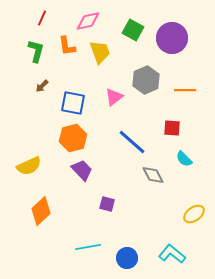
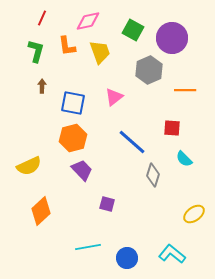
gray hexagon: moved 3 px right, 10 px up
brown arrow: rotated 136 degrees clockwise
gray diamond: rotated 45 degrees clockwise
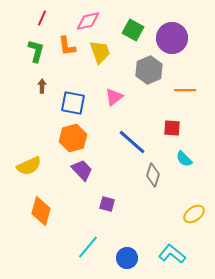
orange diamond: rotated 32 degrees counterclockwise
cyan line: rotated 40 degrees counterclockwise
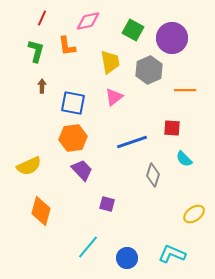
yellow trapezoid: moved 10 px right, 10 px down; rotated 10 degrees clockwise
orange hexagon: rotated 8 degrees clockwise
blue line: rotated 60 degrees counterclockwise
cyan L-shape: rotated 16 degrees counterclockwise
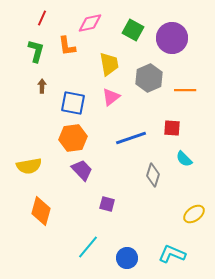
pink diamond: moved 2 px right, 2 px down
yellow trapezoid: moved 1 px left, 2 px down
gray hexagon: moved 8 px down
pink triangle: moved 3 px left
blue line: moved 1 px left, 4 px up
yellow semicircle: rotated 15 degrees clockwise
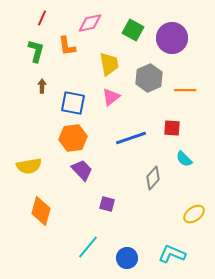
gray diamond: moved 3 px down; rotated 25 degrees clockwise
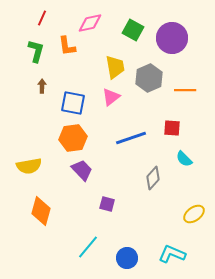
yellow trapezoid: moved 6 px right, 3 px down
